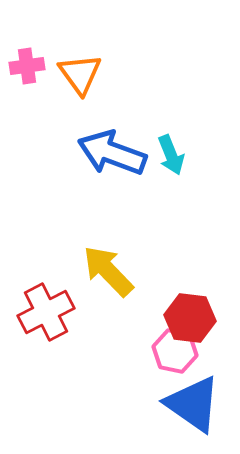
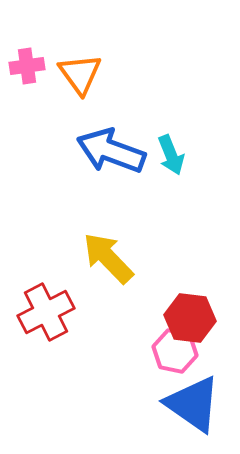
blue arrow: moved 1 px left, 2 px up
yellow arrow: moved 13 px up
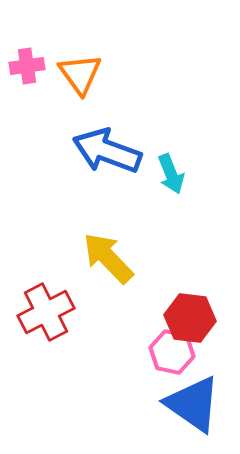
blue arrow: moved 4 px left
cyan arrow: moved 19 px down
pink hexagon: moved 3 px left, 1 px down
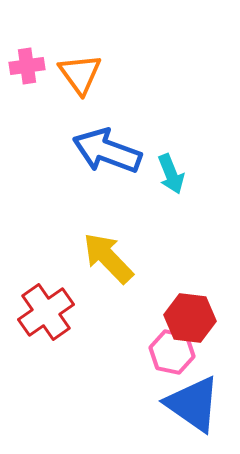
red cross: rotated 8 degrees counterclockwise
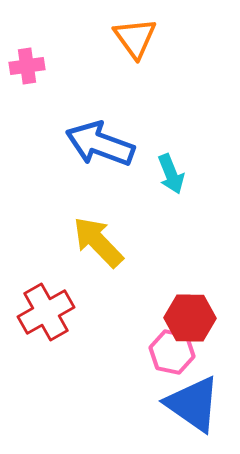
orange triangle: moved 55 px right, 36 px up
blue arrow: moved 7 px left, 7 px up
yellow arrow: moved 10 px left, 16 px up
red cross: rotated 6 degrees clockwise
red hexagon: rotated 6 degrees counterclockwise
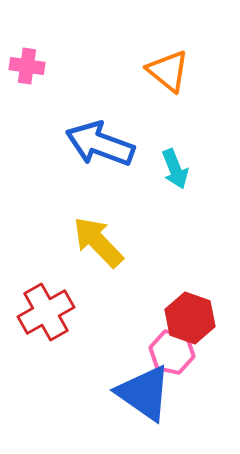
orange triangle: moved 33 px right, 33 px down; rotated 15 degrees counterclockwise
pink cross: rotated 16 degrees clockwise
cyan arrow: moved 4 px right, 5 px up
red hexagon: rotated 18 degrees clockwise
blue triangle: moved 49 px left, 11 px up
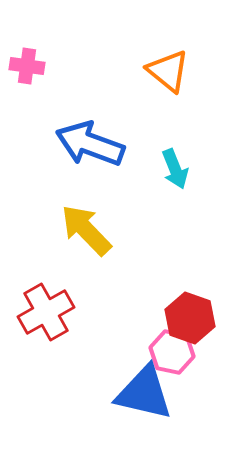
blue arrow: moved 10 px left
yellow arrow: moved 12 px left, 12 px up
blue triangle: rotated 22 degrees counterclockwise
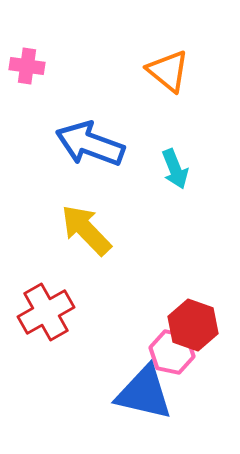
red hexagon: moved 3 px right, 7 px down
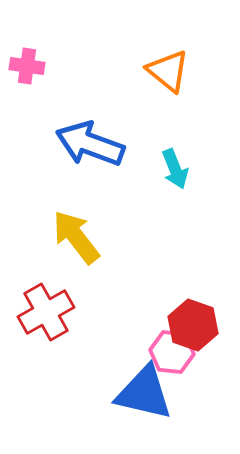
yellow arrow: moved 10 px left, 7 px down; rotated 6 degrees clockwise
pink hexagon: rotated 6 degrees counterclockwise
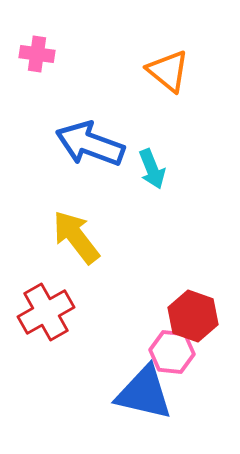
pink cross: moved 10 px right, 12 px up
cyan arrow: moved 23 px left
red hexagon: moved 9 px up
